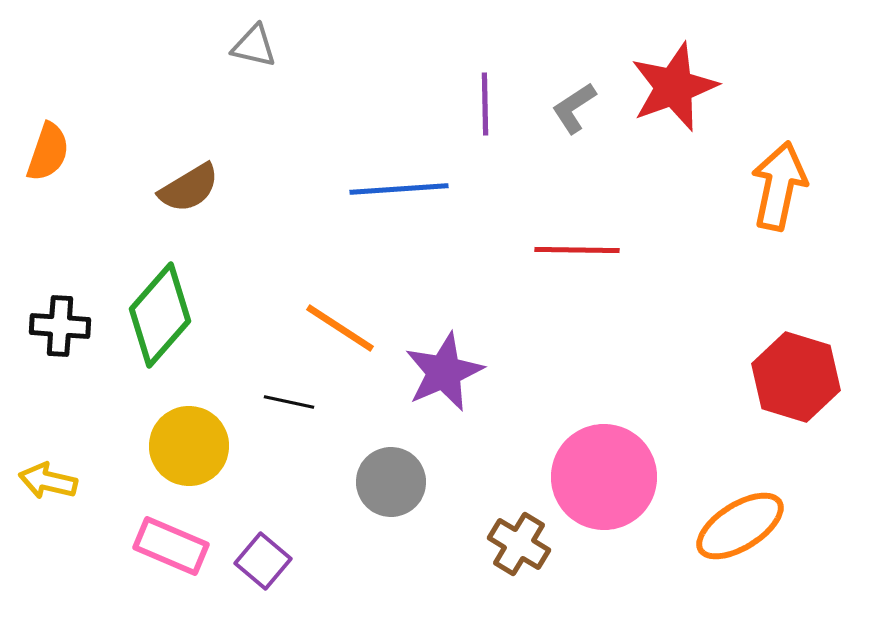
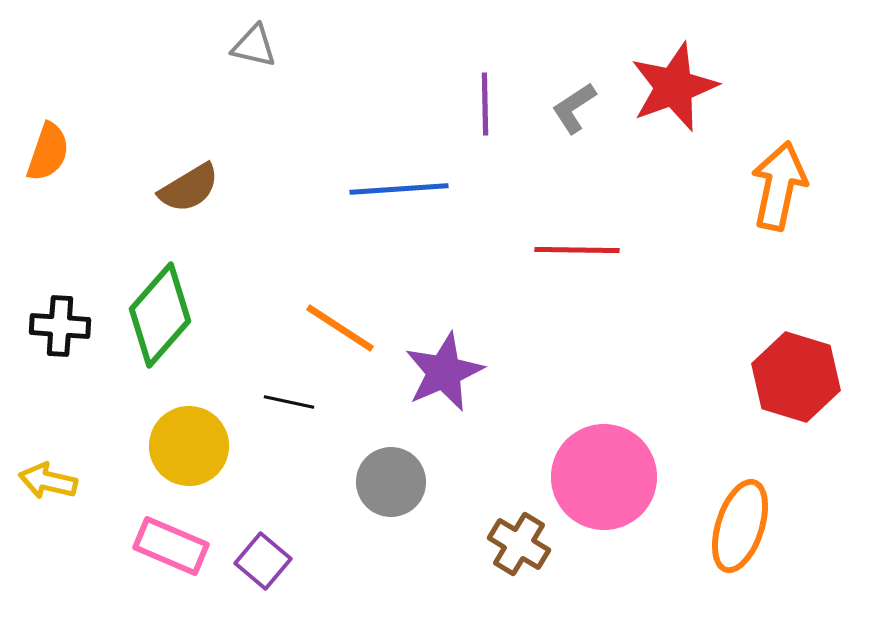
orange ellipse: rotated 40 degrees counterclockwise
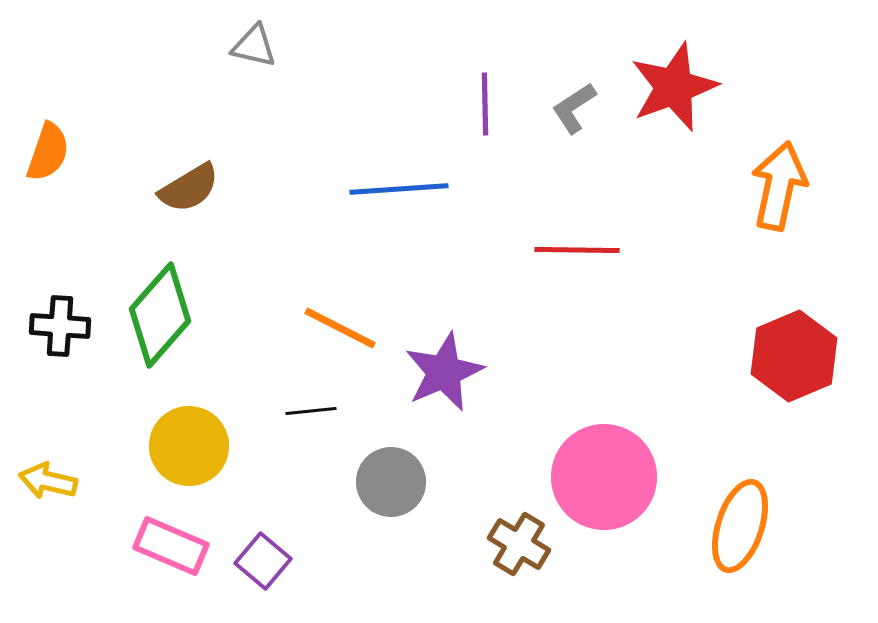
orange line: rotated 6 degrees counterclockwise
red hexagon: moved 2 px left, 21 px up; rotated 20 degrees clockwise
black line: moved 22 px right, 9 px down; rotated 18 degrees counterclockwise
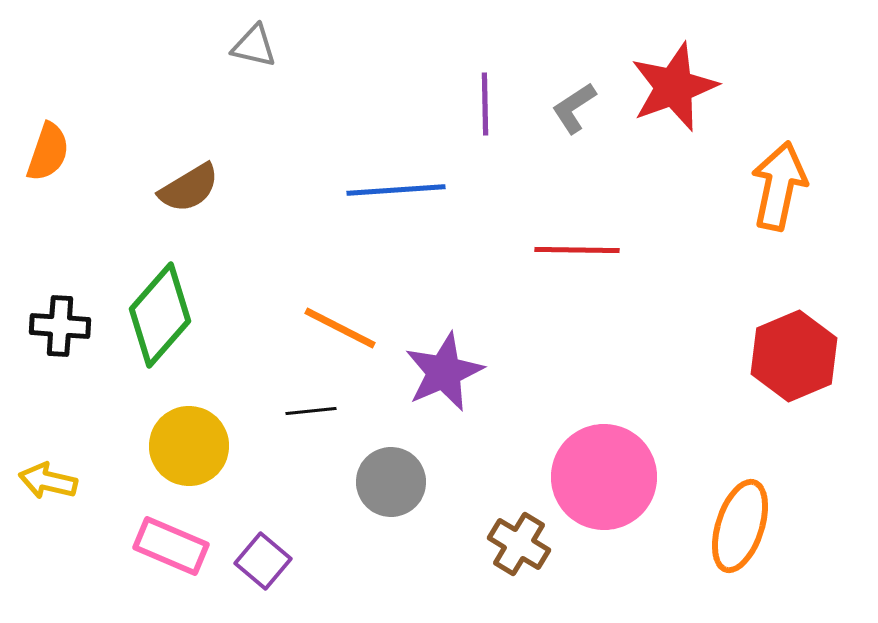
blue line: moved 3 px left, 1 px down
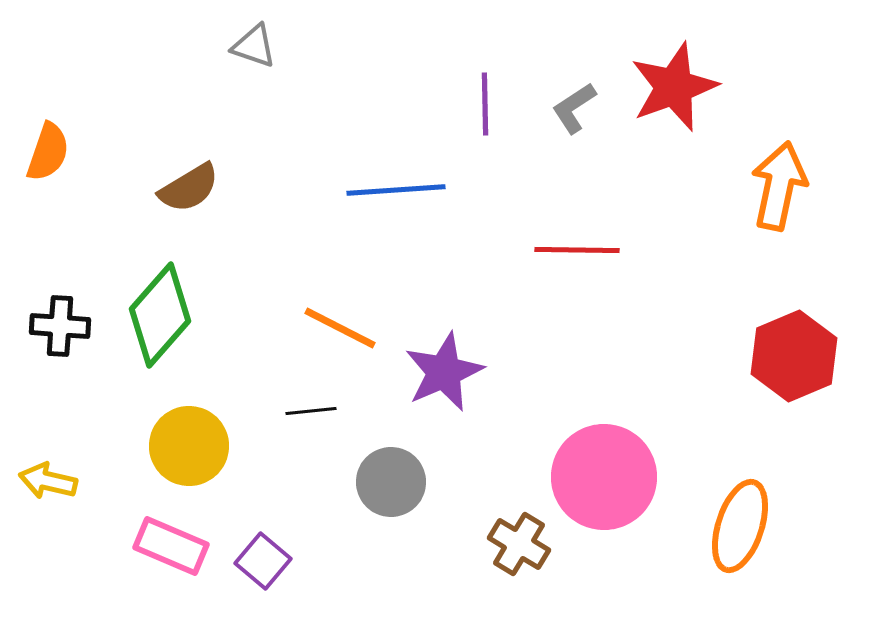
gray triangle: rotated 6 degrees clockwise
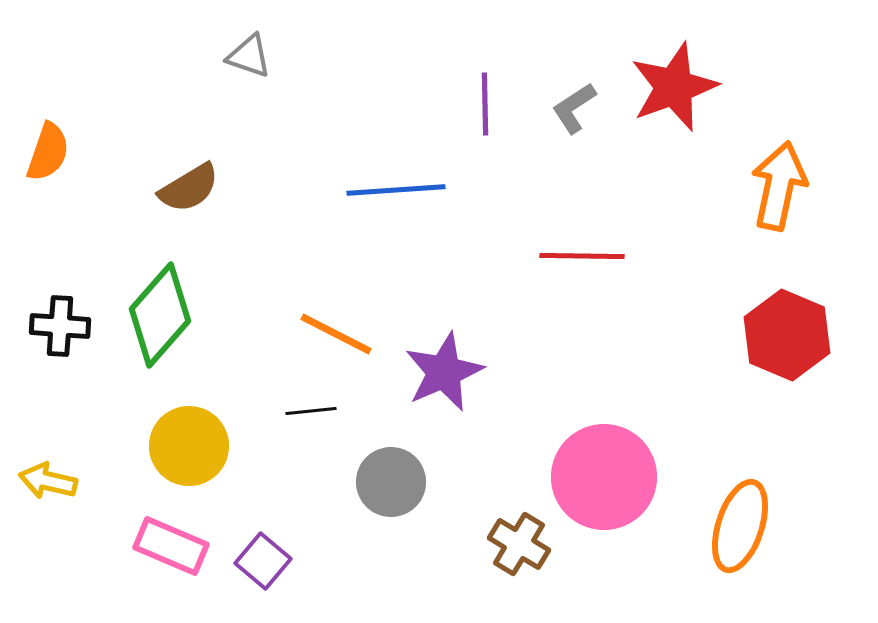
gray triangle: moved 5 px left, 10 px down
red line: moved 5 px right, 6 px down
orange line: moved 4 px left, 6 px down
red hexagon: moved 7 px left, 21 px up; rotated 14 degrees counterclockwise
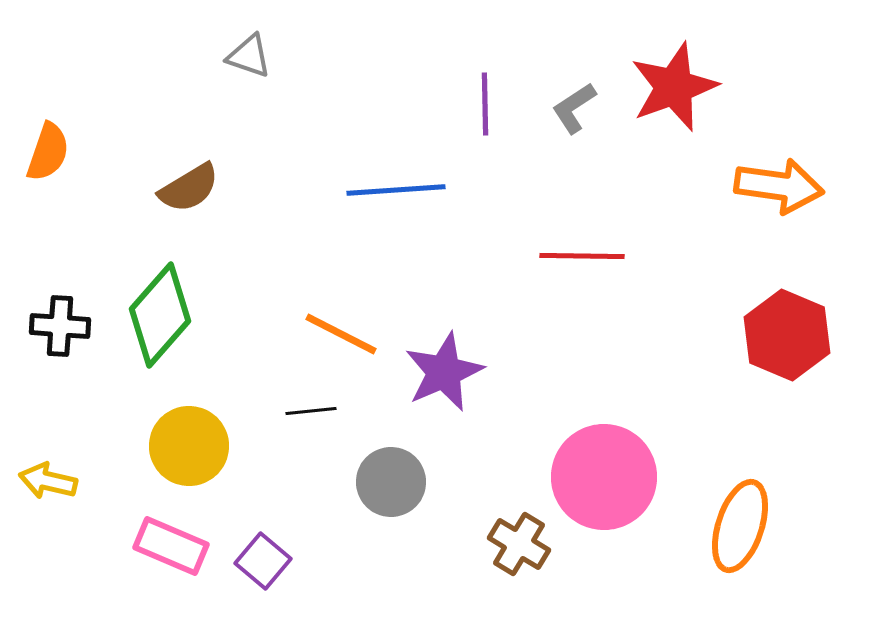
orange arrow: rotated 86 degrees clockwise
orange line: moved 5 px right
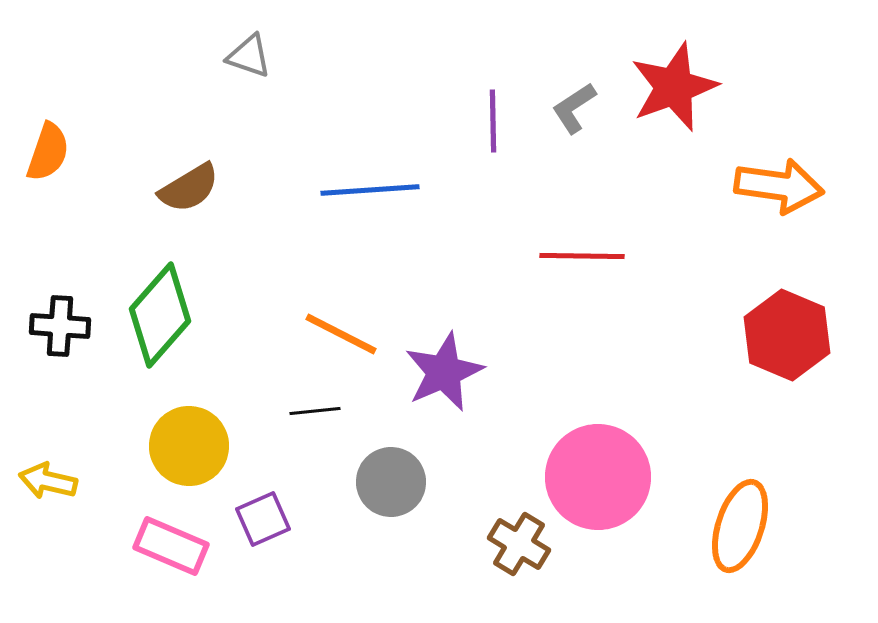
purple line: moved 8 px right, 17 px down
blue line: moved 26 px left
black line: moved 4 px right
pink circle: moved 6 px left
purple square: moved 42 px up; rotated 26 degrees clockwise
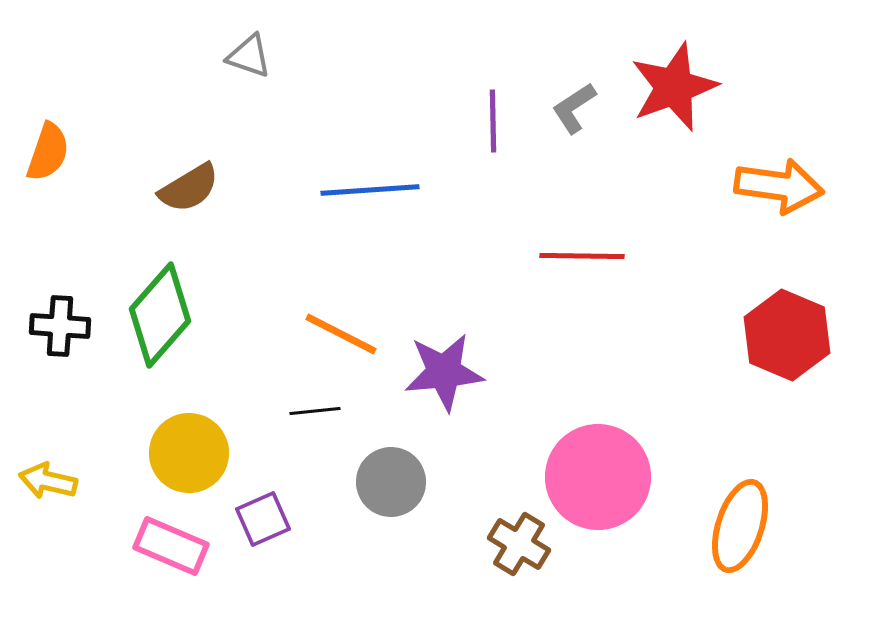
purple star: rotated 18 degrees clockwise
yellow circle: moved 7 px down
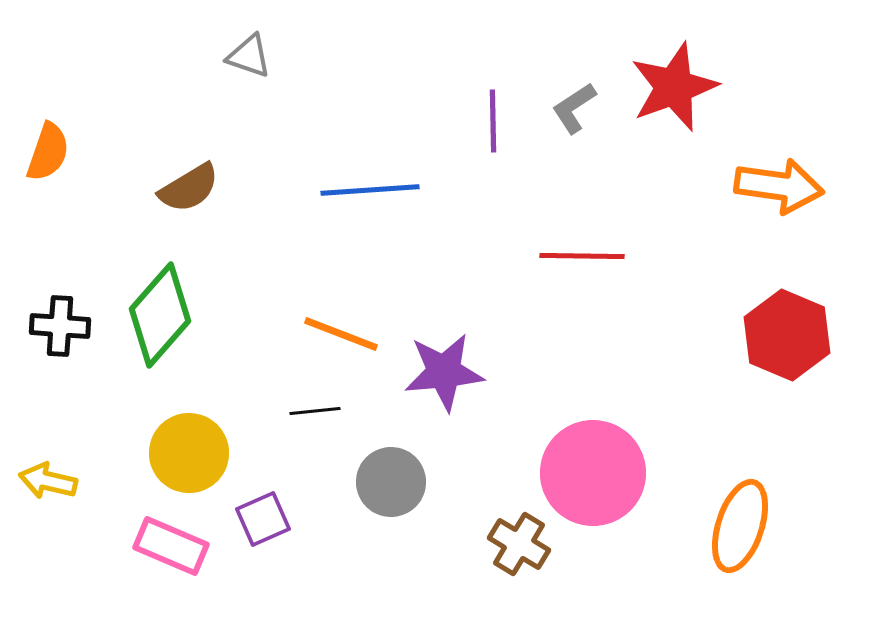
orange line: rotated 6 degrees counterclockwise
pink circle: moved 5 px left, 4 px up
